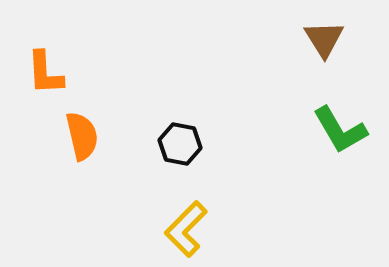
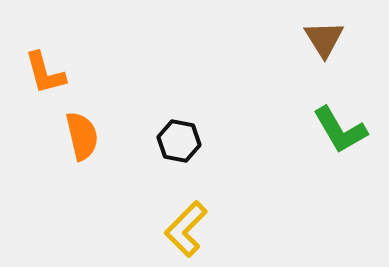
orange L-shape: rotated 12 degrees counterclockwise
black hexagon: moved 1 px left, 3 px up
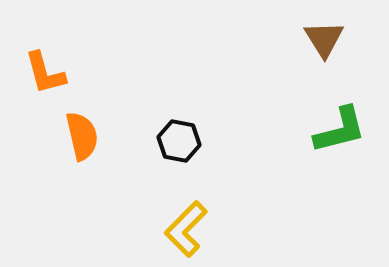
green L-shape: rotated 74 degrees counterclockwise
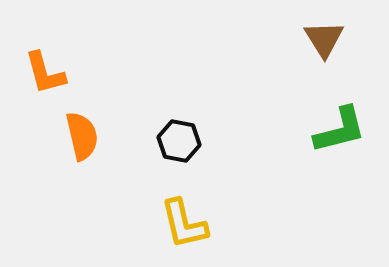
yellow L-shape: moved 2 px left, 5 px up; rotated 58 degrees counterclockwise
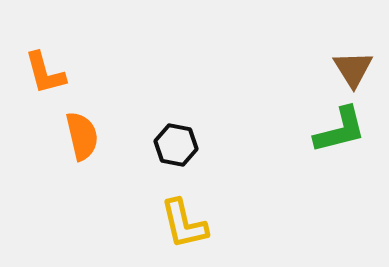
brown triangle: moved 29 px right, 30 px down
black hexagon: moved 3 px left, 4 px down
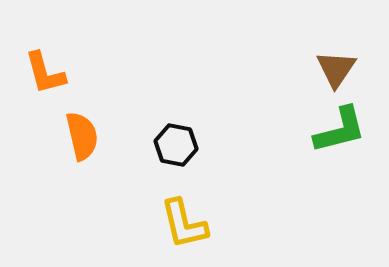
brown triangle: moved 17 px left; rotated 6 degrees clockwise
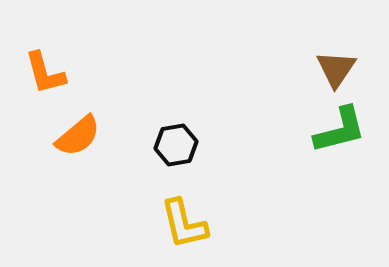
orange semicircle: moved 4 px left; rotated 63 degrees clockwise
black hexagon: rotated 21 degrees counterclockwise
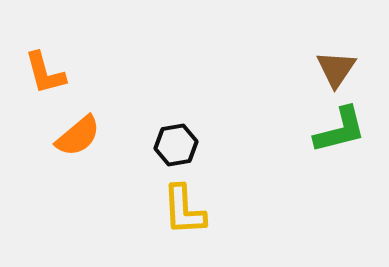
yellow L-shape: moved 14 px up; rotated 10 degrees clockwise
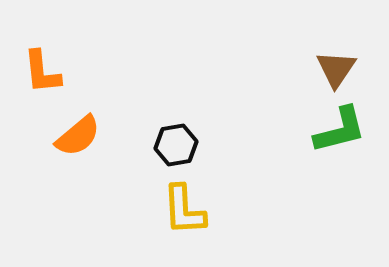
orange L-shape: moved 3 px left, 1 px up; rotated 9 degrees clockwise
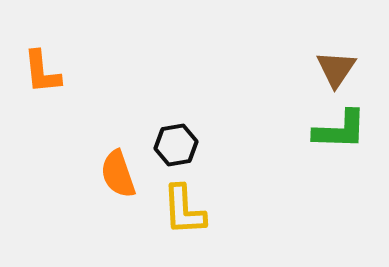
green L-shape: rotated 16 degrees clockwise
orange semicircle: moved 40 px right, 38 px down; rotated 111 degrees clockwise
